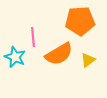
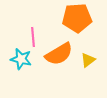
orange pentagon: moved 3 px left, 3 px up
cyan star: moved 6 px right, 2 px down; rotated 10 degrees counterclockwise
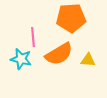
orange pentagon: moved 6 px left
yellow triangle: rotated 42 degrees clockwise
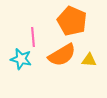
orange pentagon: moved 1 px right, 3 px down; rotated 28 degrees clockwise
orange semicircle: moved 3 px right, 1 px down
yellow triangle: moved 1 px right
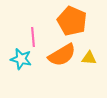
yellow triangle: moved 2 px up
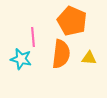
orange semicircle: moved 1 px left, 1 px up; rotated 52 degrees counterclockwise
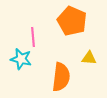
orange semicircle: moved 23 px down
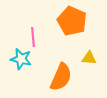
orange semicircle: rotated 16 degrees clockwise
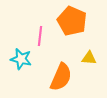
pink line: moved 7 px right, 1 px up; rotated 12 degrees clockwise
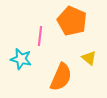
yellow triangle: rotated 35 degrees clockwise
